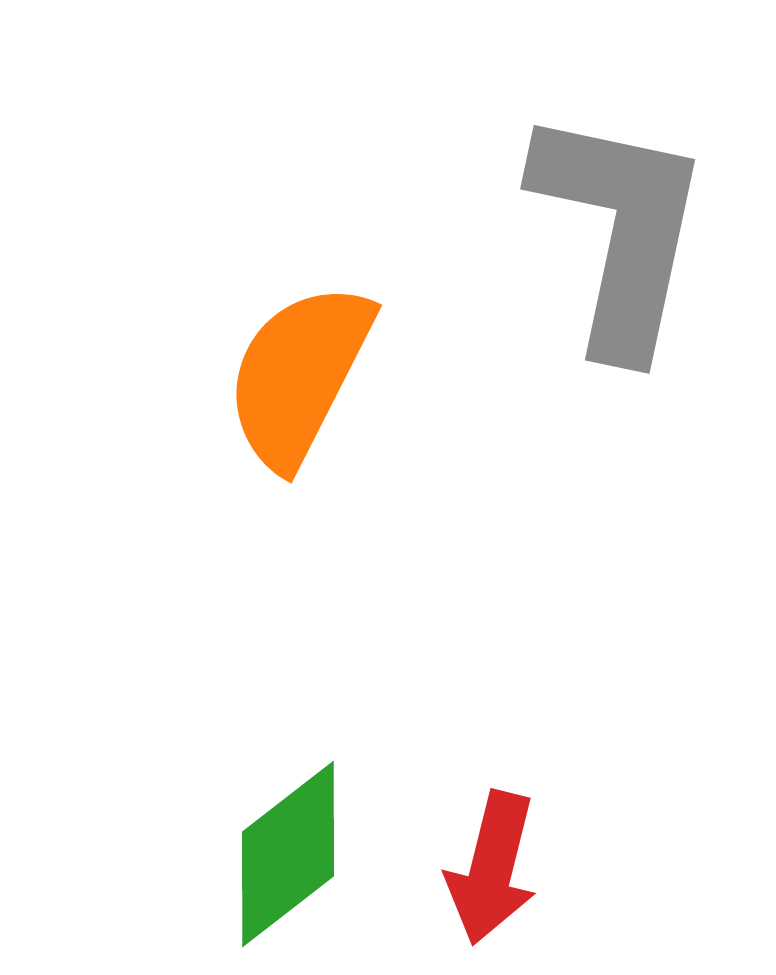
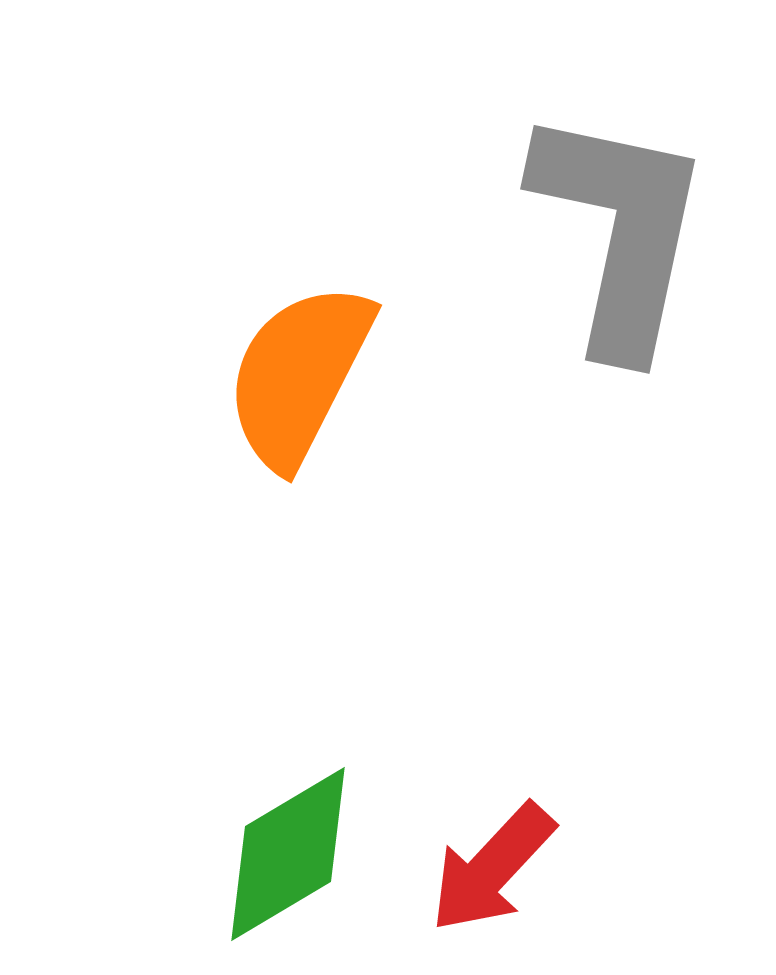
green diamond: rotated 7 degrees clockwise
red arrow: rotated 29 degrees clockwise
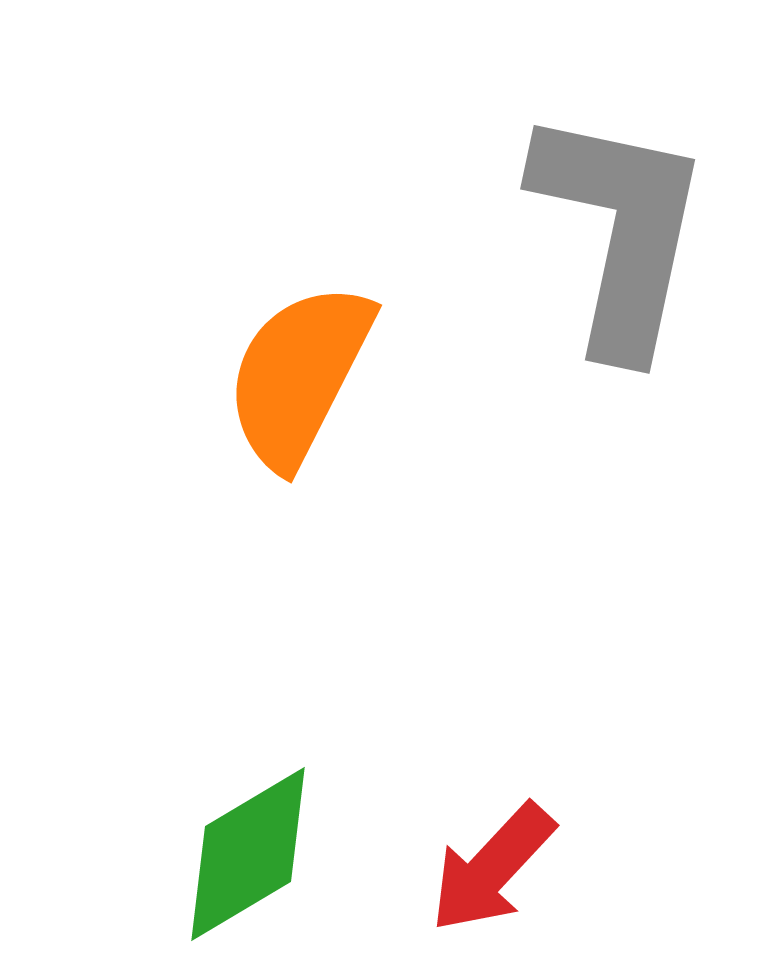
green diamond: moved 40 px left
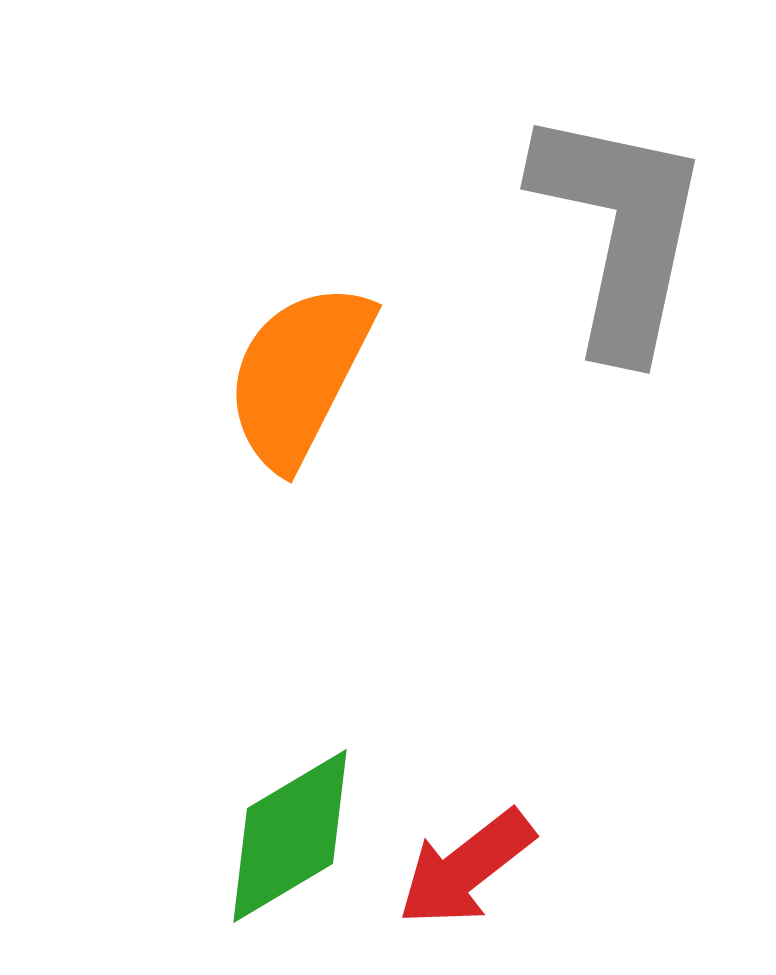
green diamond: moved 42 px right, 18 px up
red arrow: moved 26 px left; rotated 9 degrees clockwise
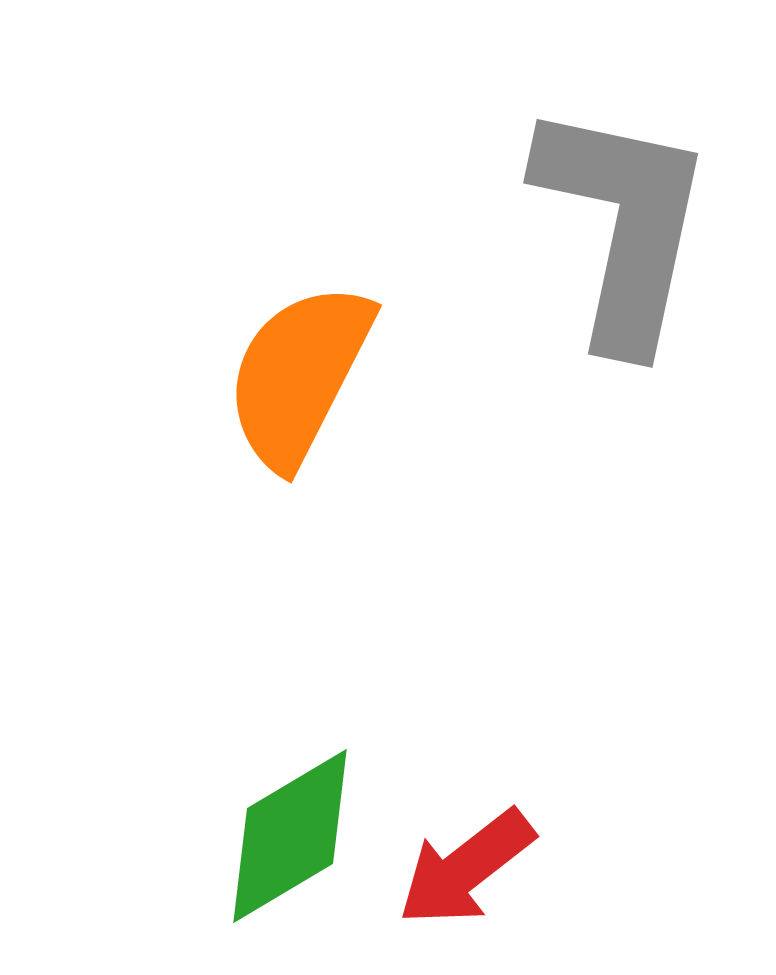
gray L-shape: moved 3 px right, 6 px up
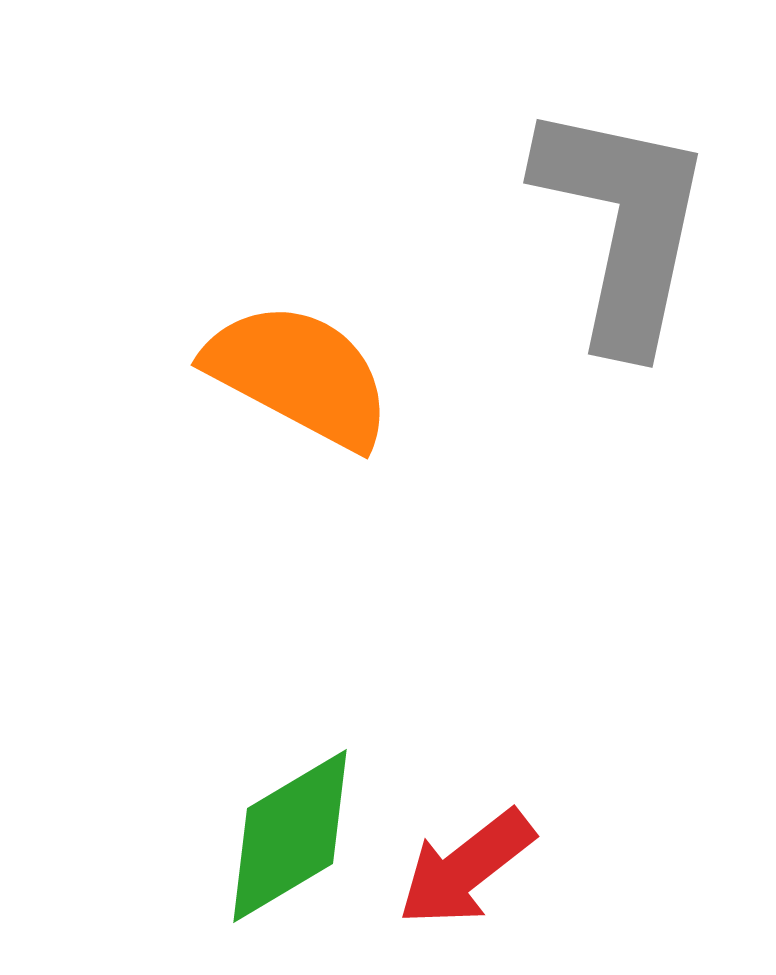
orange semicircle: rotated 91 degrees clockwise
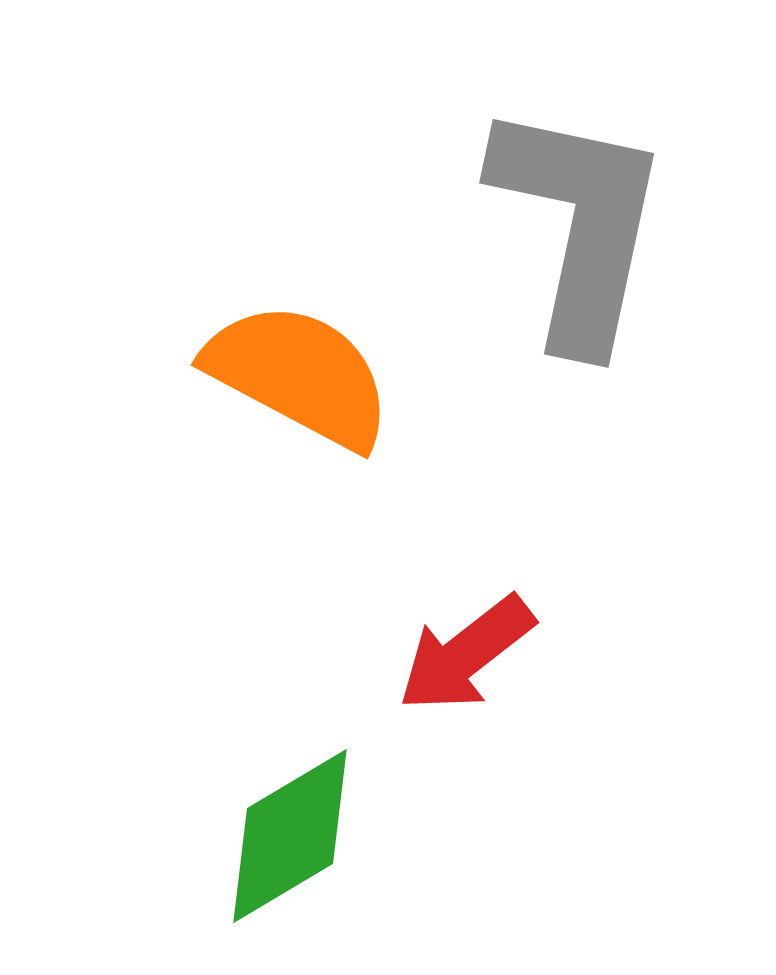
gray L-shape: moved 44 px left
red arrow: moved 214 px up
